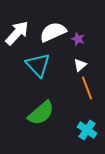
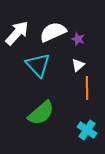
white triangle: moved 2 px left
orange line: rotated 20 degrees clockwise
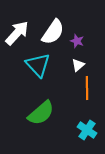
white semicircle: rotated 148 degrees clockwise
purple star: moved 1 px left, 2 px down
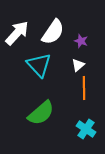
purple star: moved 4 px right
cyan triangle: moved 1 px right
orange line: moved 3 px left
cyan cross: moved 1 px left, 1 px up
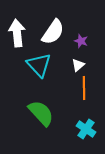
white arrow: rotated 48 degrees counterclockwise
green semicircle: rotated 92 degrees counterclockwise
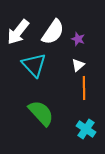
white arrow: moved 1 px right, 1 px up; rotated 136 degrees counterclockwise
purple star: moved 3 px left, 2 px up
cyan triangle: moved 5 px left
